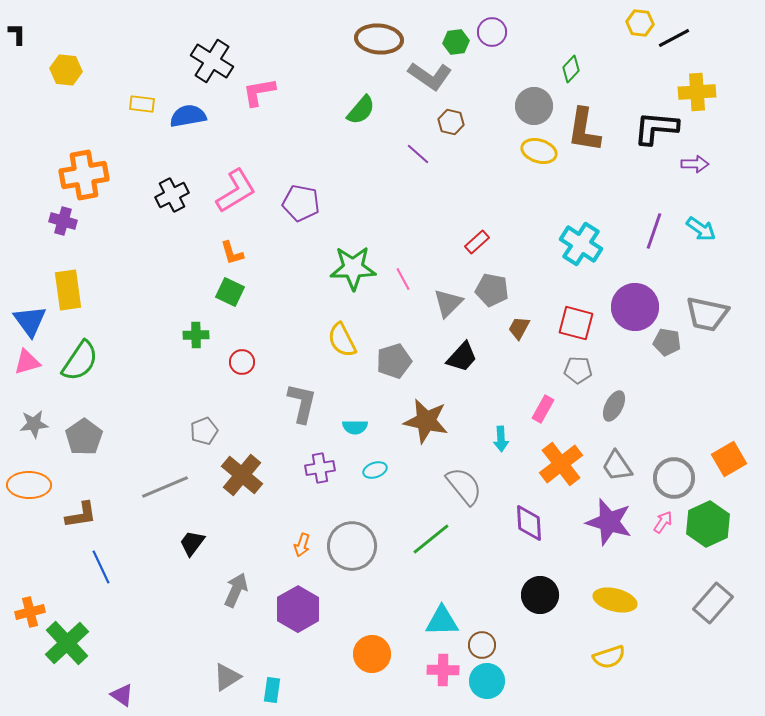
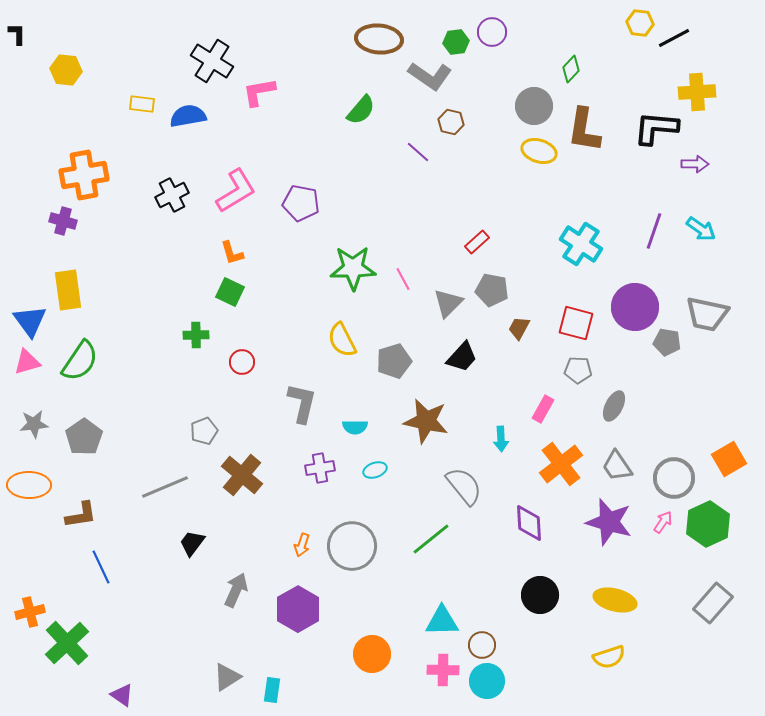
purple line at (418, 154): moved 2 px up
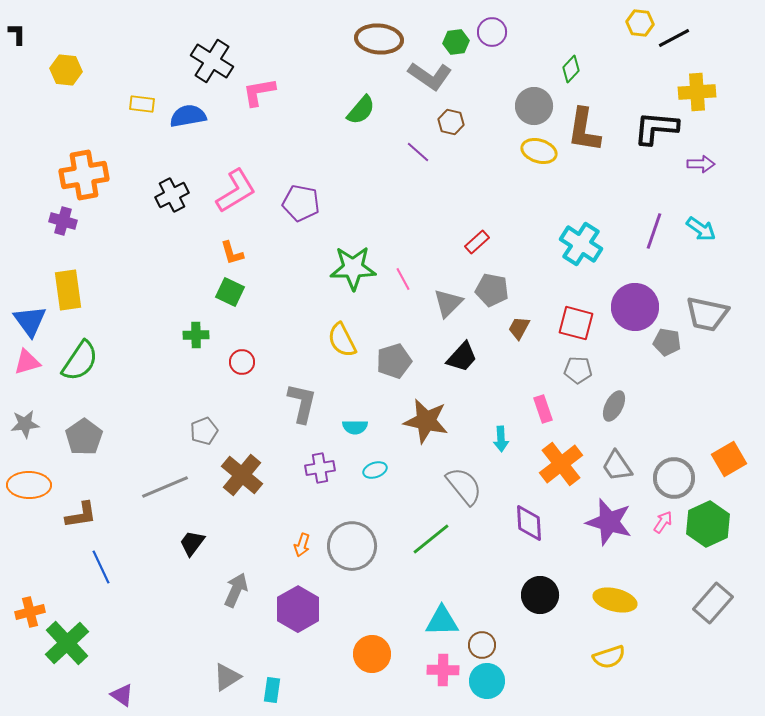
purple arrow at (695, 164): moved 6 px right
pink rectangle at (543, 409): rotated 48 degrees counterclockwise
gray star at (34, 424): moved 9 px left
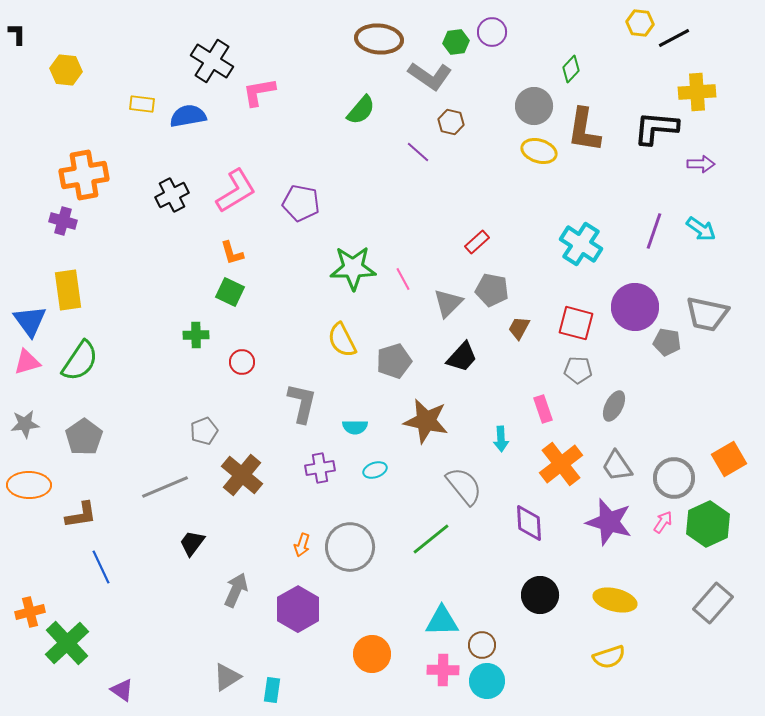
gray circle at (352, 546): moved 2 px left, 1 px down
purple triangle at (122, 695): moved 5 px up
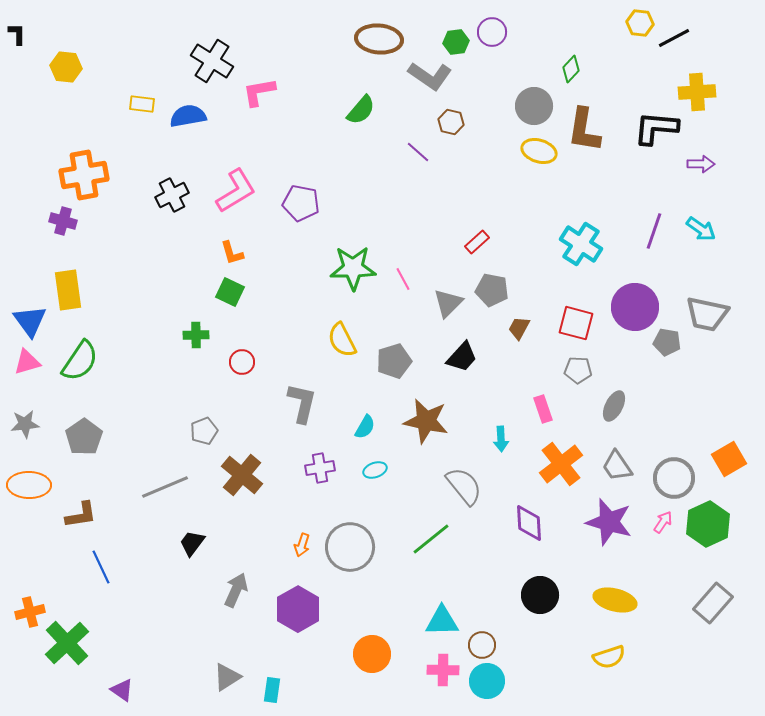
yellow hexagon at (66, 70): moved 3 px up
cyan semicircle at (355, 427): moved 10 px right; rotated 60 degrees counterclockwise
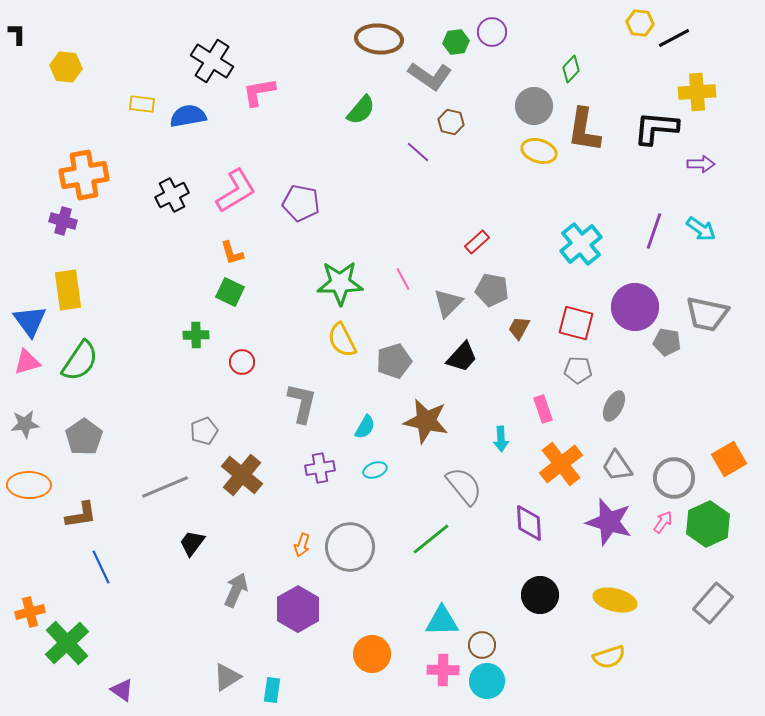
cyan cross at (581, 244): rotated 18 degrees clockwise
green star at (353, 268): moved 13 px left, 15 px down
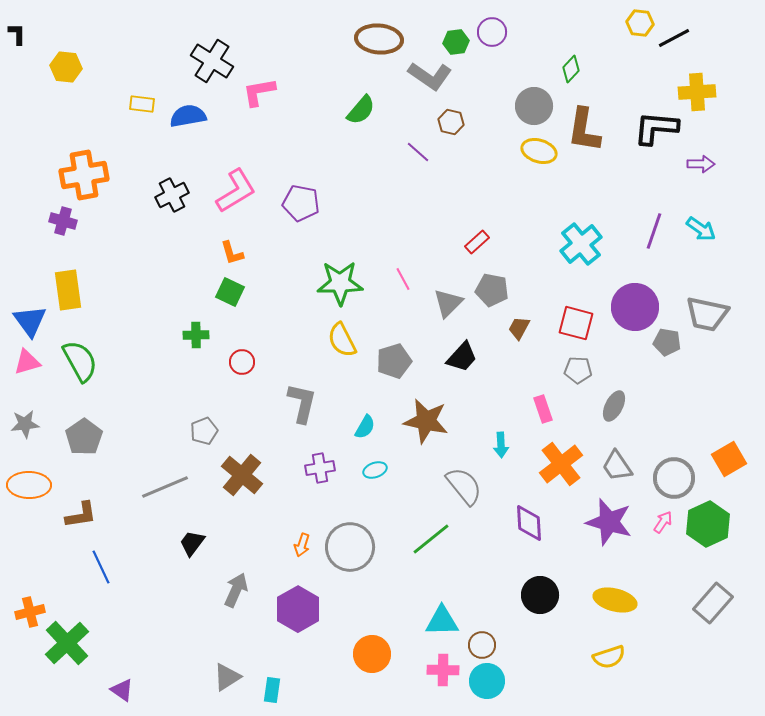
green semicircle at (80, 361): rotated 63 degrees counterclockwise
cyan arrow at (501, 439): moved 6 px down
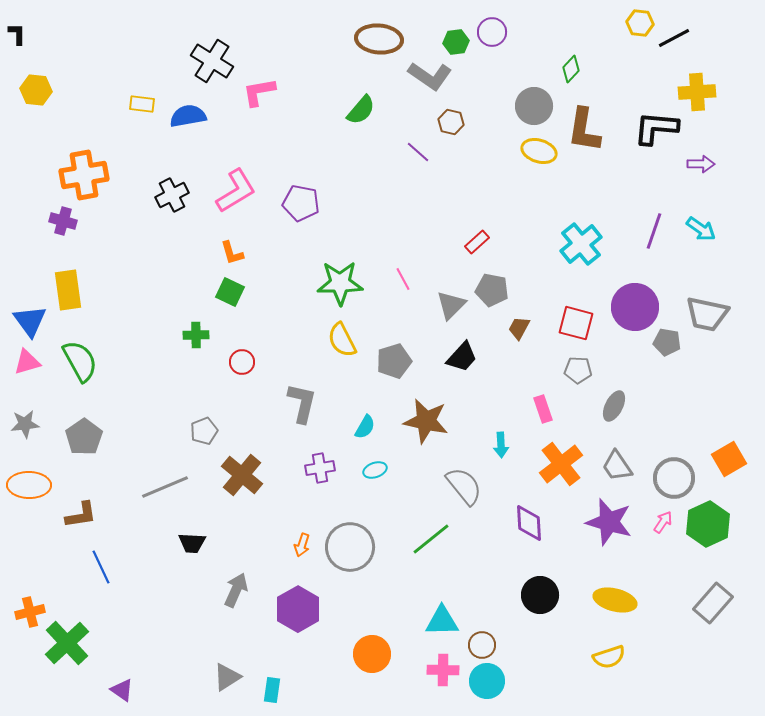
yellow hexagon at (66, 67): moved 30 px left, 23 px down
gray triangle at (448, 303): moved 3 px right, 2 px down
black trapezoid at (192, 543): rotated 124 degrees counterclockwise
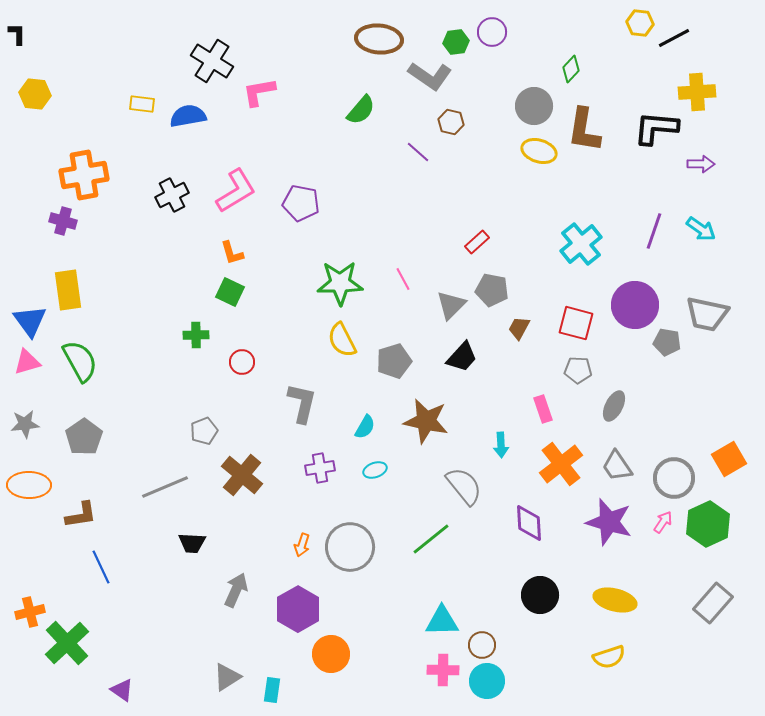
yellow hexagon at (36, 90): moved 1 px left, 4 px down
purple circle at (635, 307): moved 2 px up
orange circle at (372, 654): moved 41 px left
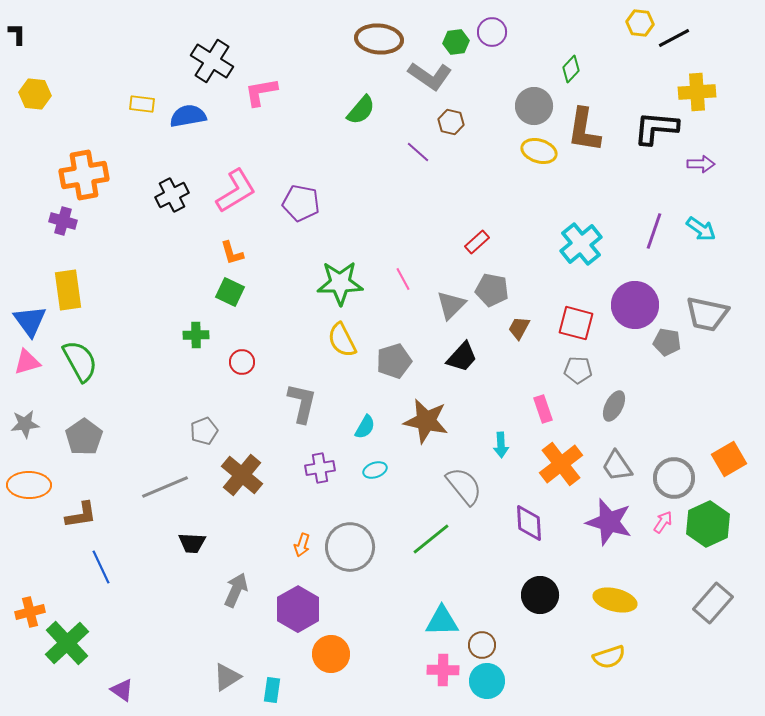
pink L-shape at (259, 92): moved 2 px right
